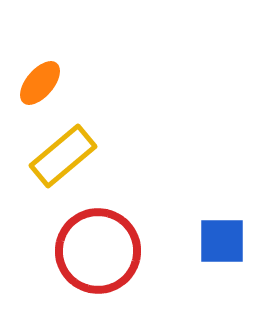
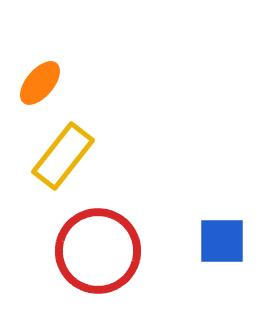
yellow rectangle: rotated 12 degrees counterclockwise
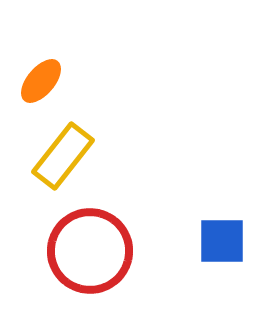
orange ellipse: moved 1 px right, 2 px up
red circle: moved 8 px left
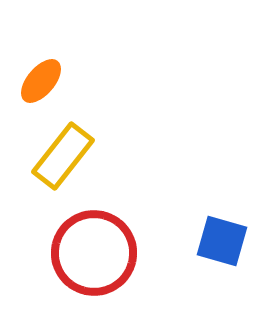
blue square: rotated 16 degrees clockwise
red circle: moved 4 px right, 2 px down
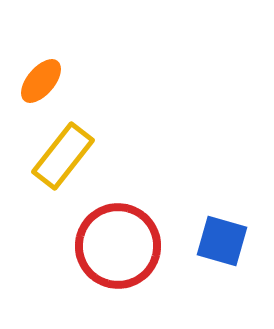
red circle: moved 24 px right, 7 px up
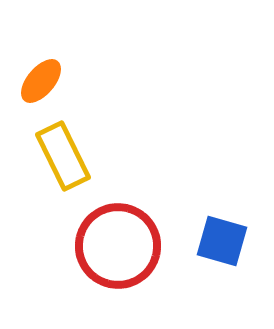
yellow rectangle: rotated 64 degrees counterclockwise
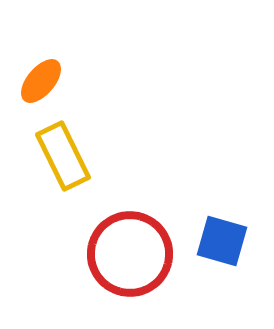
red circle: moved 12 px right, 8 px down
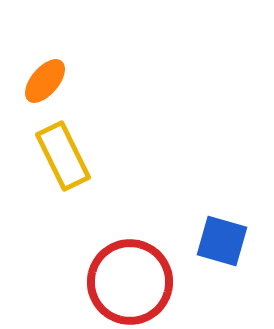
orange ellipse: moved 4 px right
red circle: moved 28 px down
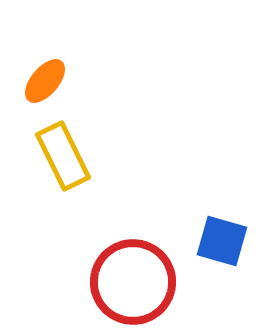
red circle: moved 3 px right
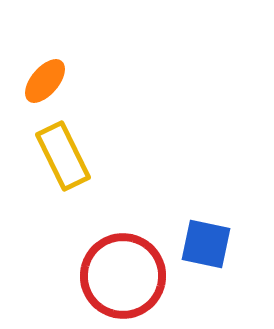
blue square: moved 16 px left, 3 px down; rotated 4 degrees counterclockwise
red circle: moved 10 px left, 6 px up
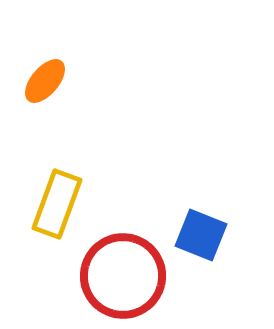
yellow rectangle: moved 6 px left, 48 px down; rotated 46 degrees clockwise
blue square: moved 5 px left, 9 px up; rotated 10 degrees clockwise
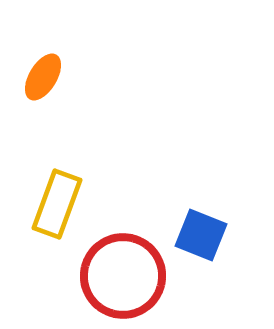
orange ellipse: moved 2 px left, 4 px up; rotated 9 degrees counterclockwise
